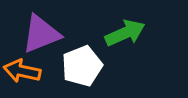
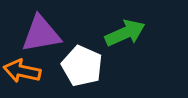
purple triangle: rotated 12 degrees clockwise
white pentagon: rotated 27 degrees counterclockwise
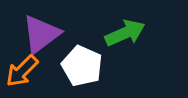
purple triangle: rotated 27 degrees counterclockwise
orange arrow: rotated 57 degrees counterclockwise
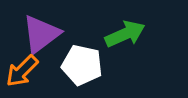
green arrow: moved 1 px down
white pentagon: moved 1 px up; rotated 12 degrees counterclockwise
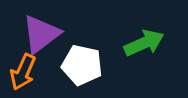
green arrow: moved 19 px right, 9 px down
orange arrow: moved 1 px right, 1 px down; rotated 21 degrees counterclockwise
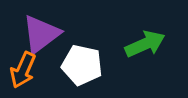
green arrow: moved 1 px right, 1 px down
orange arrow: moved 2 px up
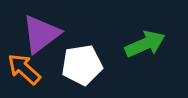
white pentagon: rotated 21 degrees counterclockwise
orange arrow: moved 1 px right, 1 px up; rotated 108 degrees clockwise
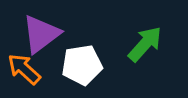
green arrow: rotated 24 degrees counterclockwise
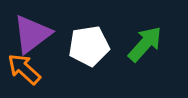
purple triangle: moved 9 px left
white pentagon: moved 7 px right, 19 px up
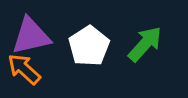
purple triangle: moved 1 px left, 2 px down; rotated 24 degrees clockwise
white pentagon: rotated 24 degrees counterclockwise
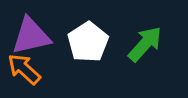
white pentagon: moved 1 px left, 4 px up
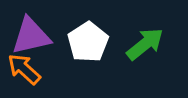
green arrow: rotated 9 degrees clockwise
